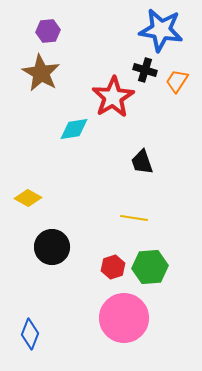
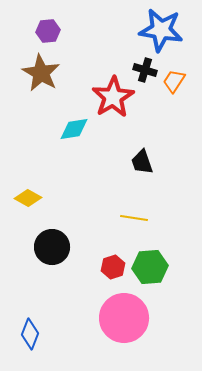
orange trapezoid: moved 3 px left
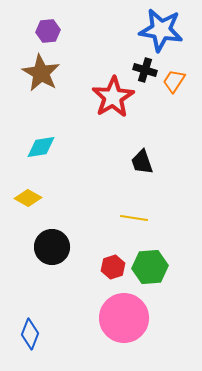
cyan diamond: moved 33 px left, 18 px down
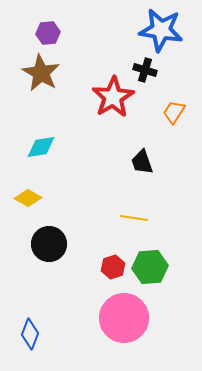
purple hexagon: moved 2 px down
orange trapezoid: moved 31 px down
black circle: moved 3 px left, 3 px up
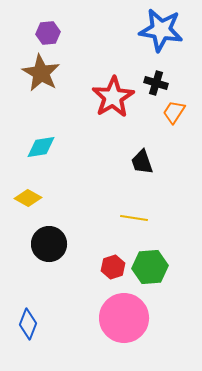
black cross: moved 11 px right, 13 px down
blue diamond: moved 2 px left, 10 px up
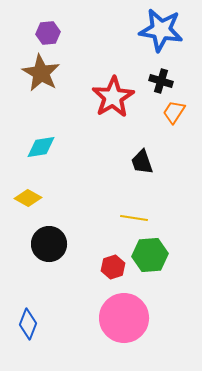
black cross: moved 5 px right, 2 px up
green hexagon: moved 12 px up
